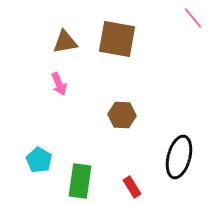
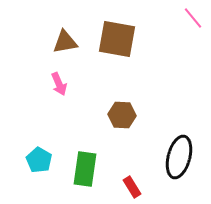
green rectangle: moved 5 px right, 12 px up
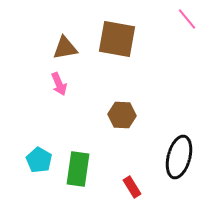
pink line: moved 6 px left, 1 px down
brown triangle: moved 6 px down
green rectangle: moved 7 px left
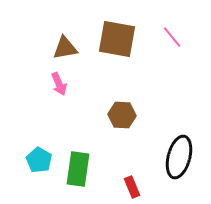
pink line: moved 15 px left, 18 px down
red rectangle: rotated 10 degrees clockwise
